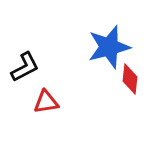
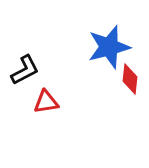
black L-shape: moved 3 px down
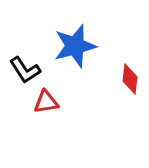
blue star: moved 34 px left, 1 px up
black L-shape: rotated 84 degrees clockwise
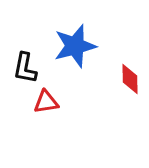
black L-shape: moved 2 px up; rotated 44 degrees clockwise
red diamond: rotated 8 degrees counterclockwise
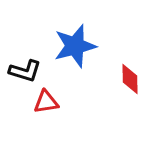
black L-shape: moved 3 px down; rotated 84 degrees counterclockwise
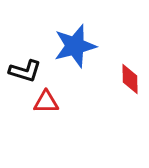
red triangle: rotated 8 degrees clockwise
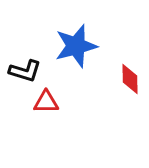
blue star: moved 1 px right
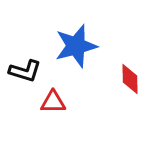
red triangle: moved 7 px right
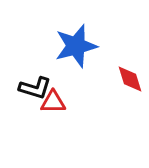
black L-shape: moved 10 px right, 17 px down
red diamond: rotated 16 degrees counterclockwise
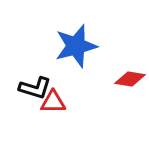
red diamond: rotated 64 degrees counterclockwise
